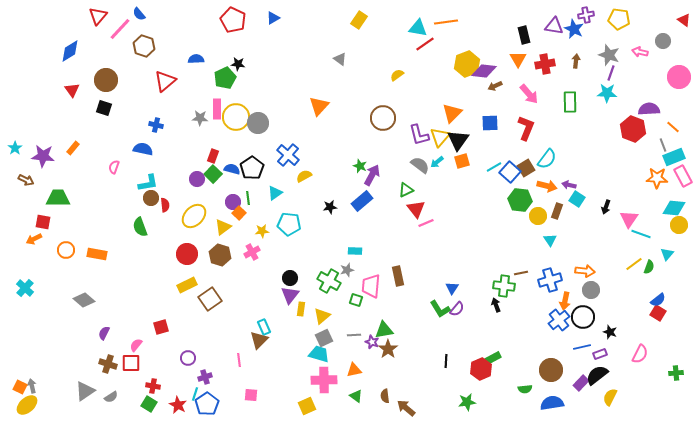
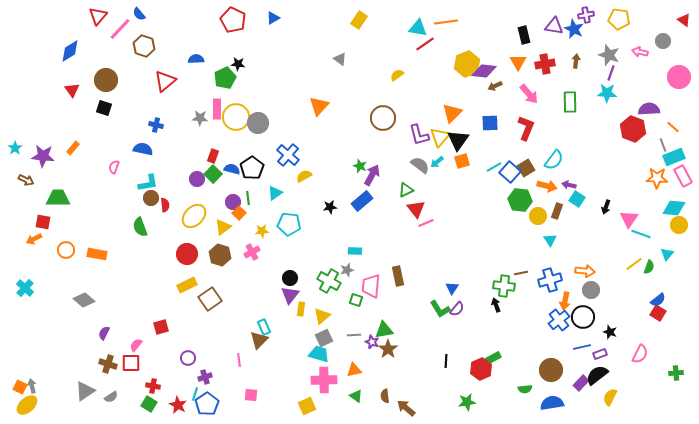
orange triangle at (518, 59): moved 3 px down
cyan semicircle at (547, 159): moved 7 px right, 1 px down
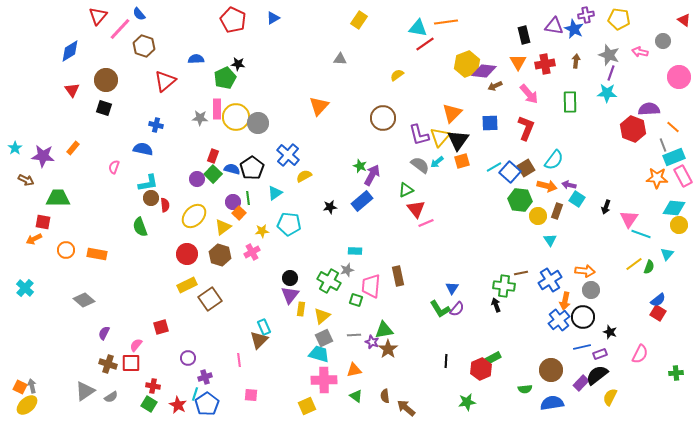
gray triangle at (340, 59): rotated 32 degrees counterclockwise
blue cross at (550, 280): rotated 15 degrees counterclockwise
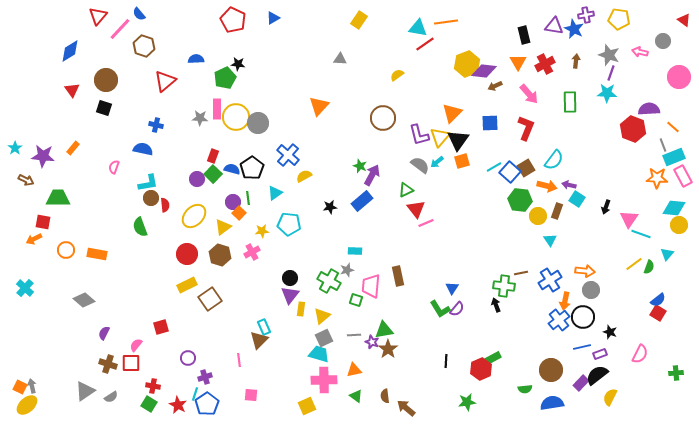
red cross at (545, 64): rotated 18 degrees counterclockwise
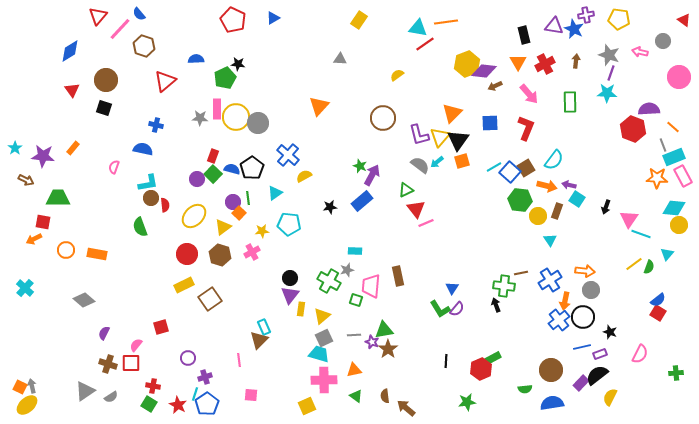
yellow rectangle at (187, 285): moved 3 px left
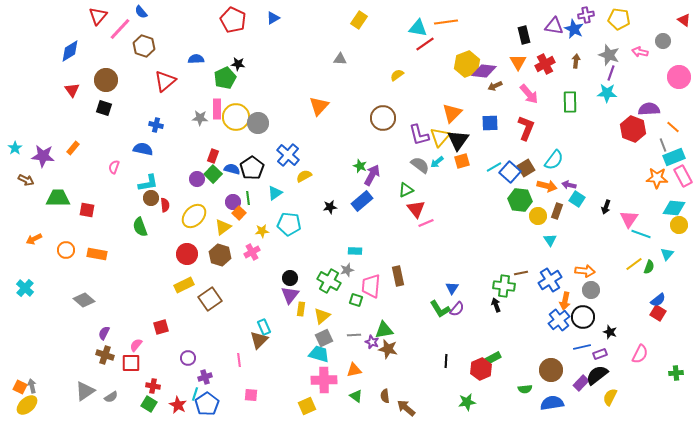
blue semicircle at (139, 14): moved 2 px right, 2 px up
red square at (43, 222): moved 44 px right, 12 px up
brown star at (388, 349): rotated 24 degrees counterclockwise
brown cross at (108, 364): moved 3 px left, 9 px up
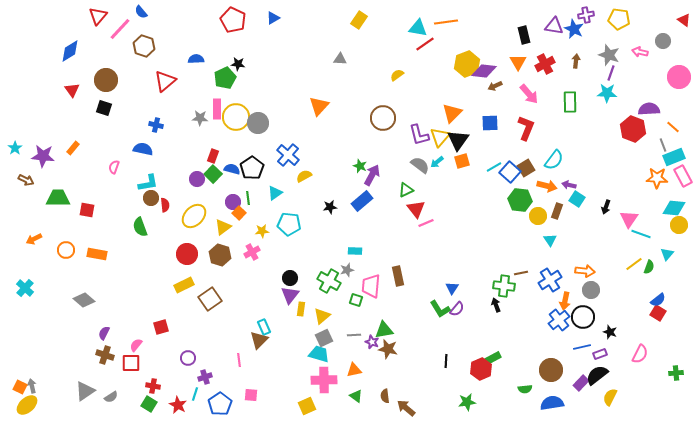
blue pentagon at (207, 404): moved 13 px right
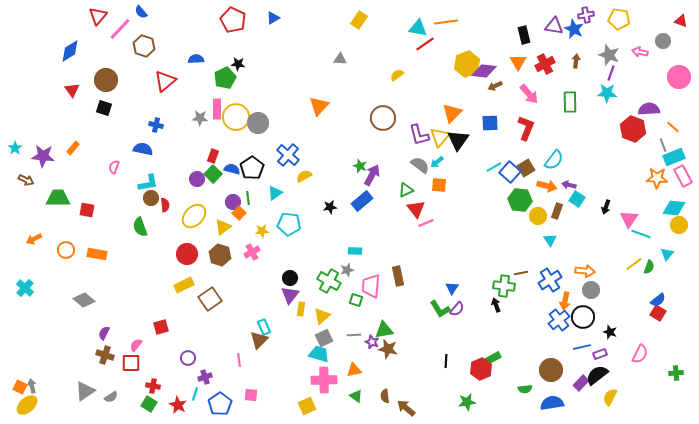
red triangle at (684, 20): moved 3 px left, 1 px down; rotated 16 degrees counterclockwise
orange square at (462, 161): moved 23 px left, 24 px down; rotated 21 degrees clockwise
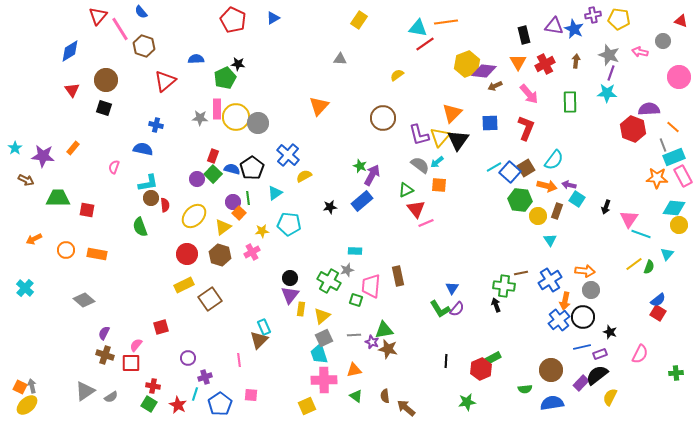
purple cross at (586, 15): moved 7 px right
pink line at (120, 29): rotated 75 degrees counterclockwise
cyan trapezoid at (319, 354): rotated 125 degrees counterclockwise
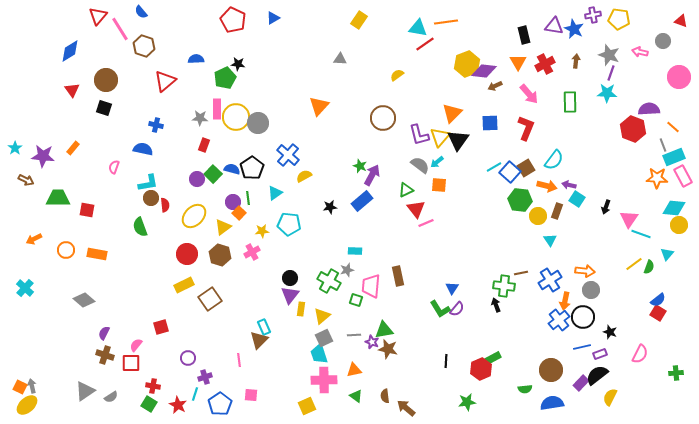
red rectangle at (213, 156): moved 9 px left, 11 px up
